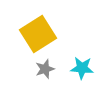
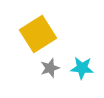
gray star: moved 5 px right, 1 px up
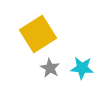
gray star: rotated 24 degrees counterclockwise
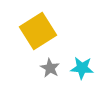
yellow square: moved 3 px up
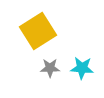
gray star: rotated 30 degrees counterclockwise
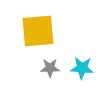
yellow square: rotated 27 degrees clockwise
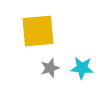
gray star: rotated 18 degrees counterclockwise
